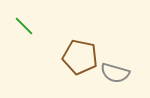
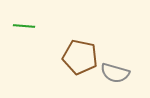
green line: rotated 40 degrees counterclockwise
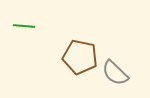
gray semicircle: rotated 28 degrees clockwise
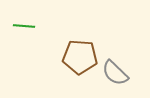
brown pentagon: rotated 8 degrees counterclockwise
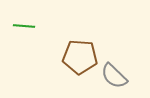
gray semicircle: moved 1 px left, 3 px down
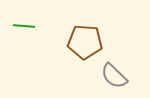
brown pentagon: moved 5 px right, 15 px up
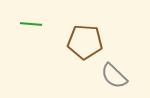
green line: moved 7 px right, 2 px up
